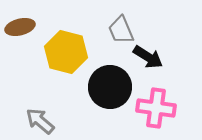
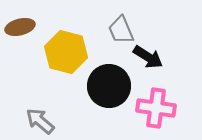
black circle: moved 1 px left, 1 px up
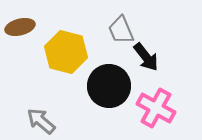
black arrow: moved 2 px left; rotated 20 degrees clockwise
pink cross: rotated 21 degrees clockwise
gray arrow: moved 1 px right
